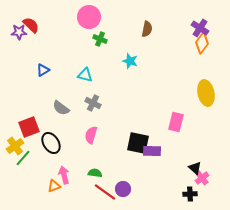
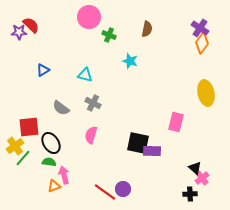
green cross: moved 9 px right, 4 px up
red square: rotated 15 degrees clockwise
green semicircle: moved 46 px left, 11 px up
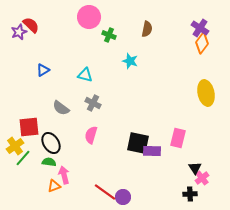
purple star: rotated 21 degrees counterclockwise
pink rectangle: moved 2 px right, 16 px down
black triangle: rotated 16 degrees clockwise
purple circle: moved 8 px down
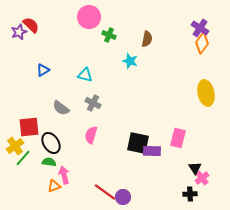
brown semicircle: moved 10 px down
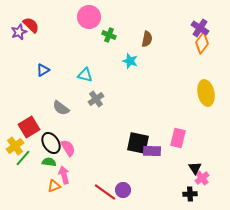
gray cross: moved 3 px right, 4 px up; rotated 28 degrees clockwise
red square: rotated 25 degrees counterclockwise
pink semicircle: moved 23 px left, 13 px down; rotated 132 degrees clockwise
purple circle: moved 7 px up
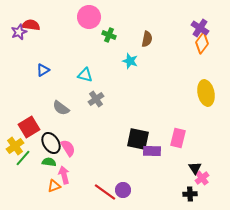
red semicircle: rotated 36 degrees counterclockwise
black square: moved 4 px up
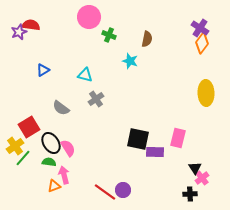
yellow ellipse: rotated 10 degrees clockwise
purple rectangle: moved 3 px right, 1 px down
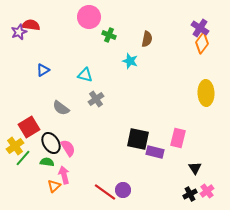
purple rectangle: rotated 12 degrees clockwise
green semicircle: moved 2 px left
pink cross: moved 5 px right, 13 px down
orange triangle: rotated 24 degrees counterclockwise
black cross: rotated 24 degrees counterclockwise
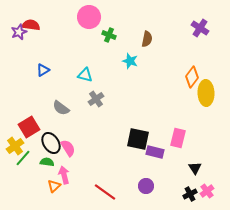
orange diamond: moved 10 px left, 34 px down
purple circle: moved 23 px right, 4 px up
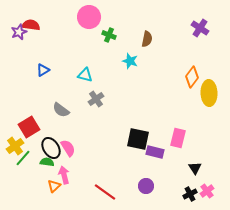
yellow ellipse: moved 3 px right
gray semicircle: moved 2 px down
black ellipse: moved 5 px down
